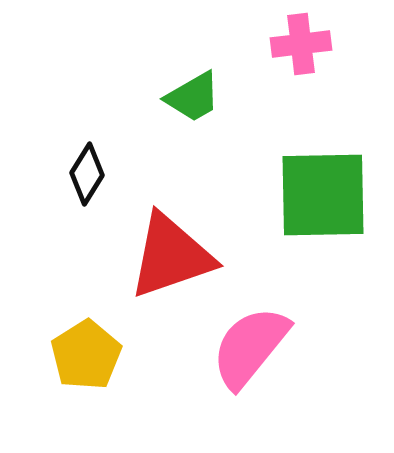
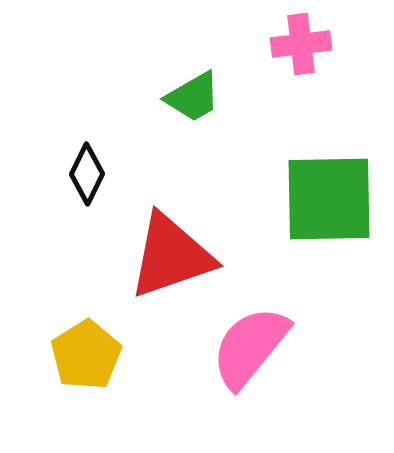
black diamond: rotated 6 degrees counterclockwise
green square: moved 6 px right, 4 px down
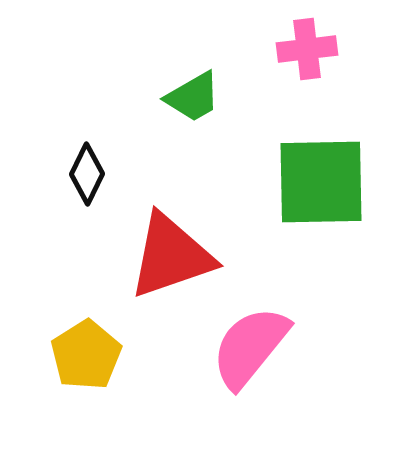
pink cross: moved 6 px right, 5 px down
green square: moved 8 px left, 17 px up
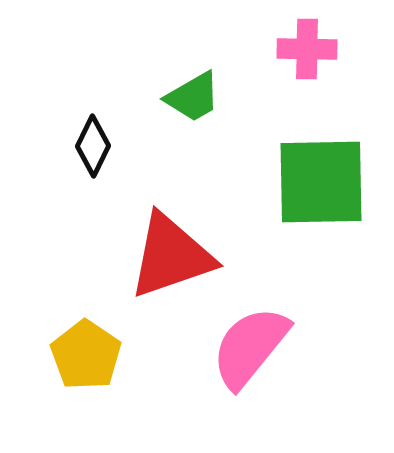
pink cross: rotated 8 degrees clockwise
black diamond: moved 6 px right, 28 px up
yellow pentagon: rotated 6 degrees counterclockwise
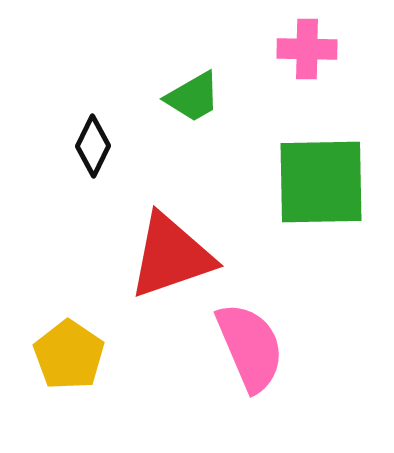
pink semicircle: rotated 118 degrees clockwise
yellow pentagon: moved 17 px left
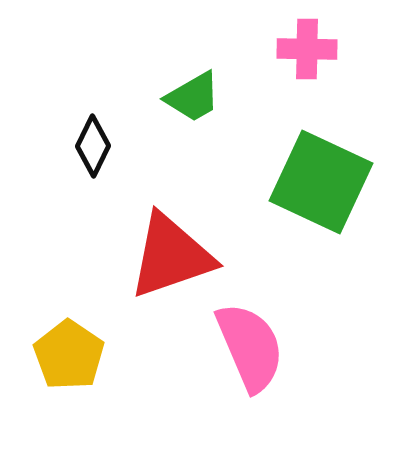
green square: rotated 26 degrees clockwise
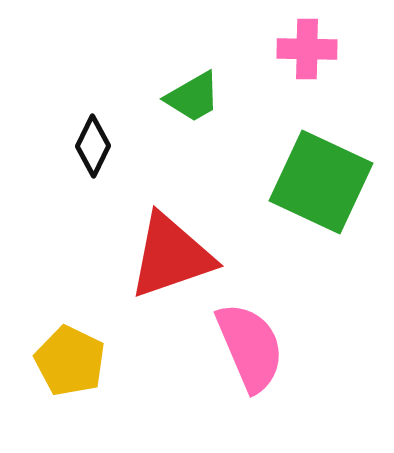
yellow pentagon: moved 1 px right, 6 px down; rotated 8 degrees counterclockwise
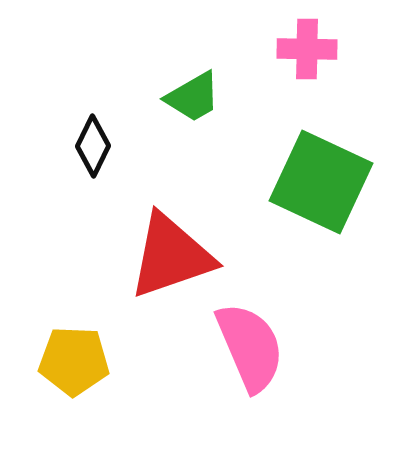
yellow pentagon: moved 4 px right; rotated 24 degrees counterclockwise
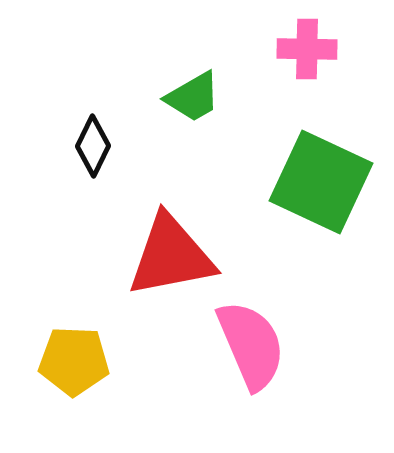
red triangle: rotated 8 degrees clockwise
pink semicircle: moved 1 px right, 2 px up
